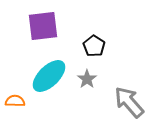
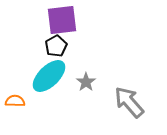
purple square: moved 19 px right, 6 px up
black pentagon: moved 38 px left; rotated 10 degrees clockwise
gray star: moved 1 px left, 3 px down
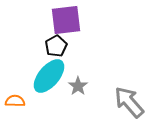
purple square: moved 4 px right
cyan ellipse: rotated 6 degrees counterclockwise
gray star: moved 8 px left, 4 px down
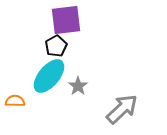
gray arrow: moved 7 px left, 7 px down; rotated 88 degrees clockwise
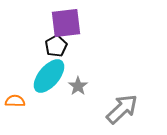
purple square: moved 3 px down
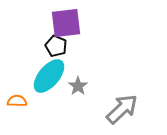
black pentagon: rotated 20 degrees counterclockwise
orange semicircle: moved 2 px right
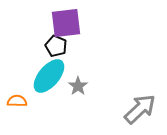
gray arrow: moved 18 px right
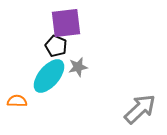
gray star: moved 19 px up; rotated 24 degrees clockwise
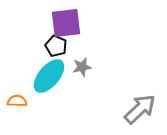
gray star: moved 4 px right
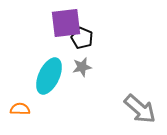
black pentagon: moved 26 px right, 8 px up
cyan ellipse: rotated 15 degrees counterclockwise
orange semicircle: moved 3 px right, 8 px down
gray arrow: rotated 84 degrees clockwise
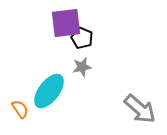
cyan ellipse: moved 15 px down; rotated 12 degrees clockwise
orange semicircle: rotated 54 degrees clockwise
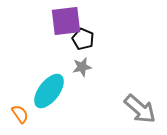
purple square: moved 2 px up
black pentagon: moved 1 px right, 1 px down
orange semicircle: moved 5 px down
